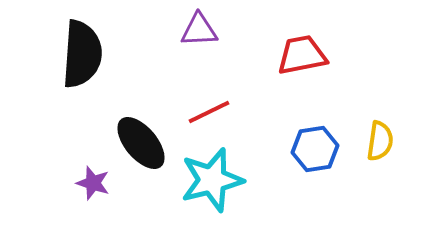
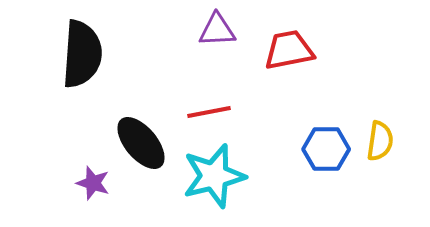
purple triangle: moved 18 px right
red trapezoid: moved 13 px left, 5 px up
red line: rotated 15 degrees clockwise
blue hexagon: moved 11 px right; rotated 9 degrees clockwise
cyan star: moved 2 px right, 4 px up
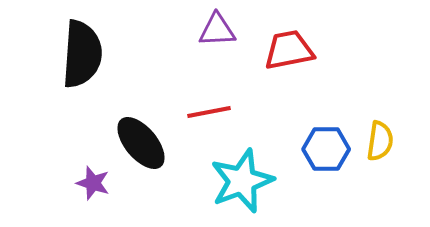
cyan star: moved 28 px right, 5 px down; rotated 6 degrees counterclockwise
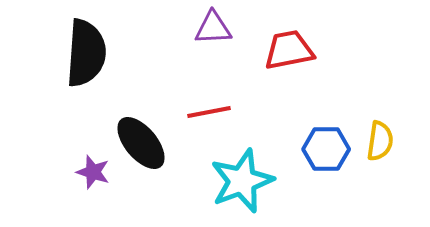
purple triangle: moved 4 px left, 2 px up
black semicircle: moved 4 px right, 1 px up
purple star: moved 11 px up
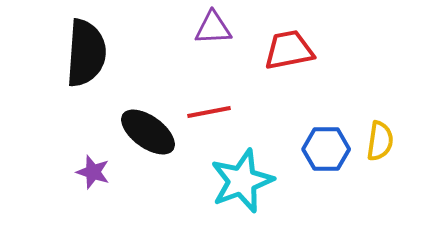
black ellipse: moved 7 px right, 11 px up; rotated 14 degrees counterclockwise
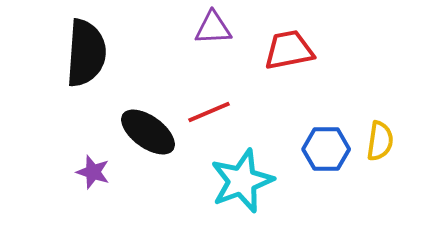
red line: rotated 12 degrees counterclockwise
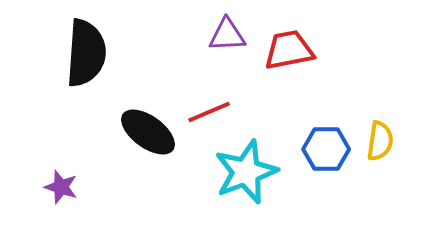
purple triangle: moved 14 px right, 7 px down
purple star: moved 32 px left, 15 px down
cyan star: moved 4 px right, 9 px up
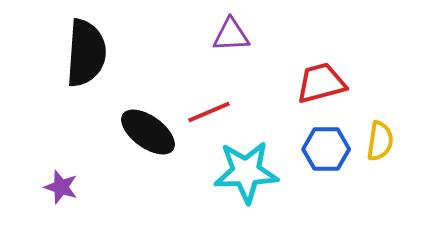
purple triangle: moved 4 px right
red trapezoid: moved 32 px right, 33 px down; rotated 4 degrees counterclockwise
cyan star: rotated 18 degrees clockwise
